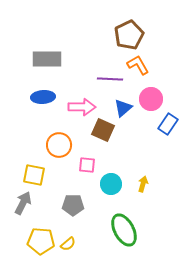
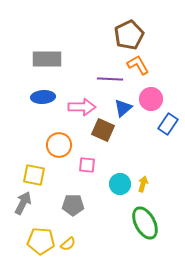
cyan circle: moved 9 px right
green ellipse: moved 21 px right, 7 px up
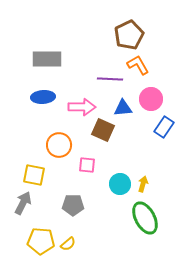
blue triangle: rotated 36 degrees clockwise
blue rectangle: moved 4 px left, 3 px down
green ellipse: moved 5 px up
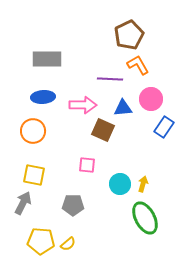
pink arrow: moved 1 px right, 2 px up
orange circle: moved 26 px left, 14 px up
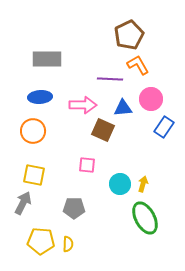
blue ellipse: moved 3 px left
gray pentagon: moved 1 px right, 3 px down
yellow semicircle: rotated 49 degrees counterclockwise
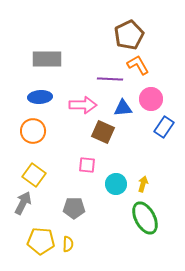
brown square: moved 2 px down
yellow square: rotated 25 degrees clockwise
cyan circle: moved 4 px left
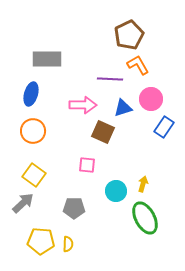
blue ellipse: moved 9 px left, 3 px up; rotated 70 degrees counterclockwise
blue triangle: rotated 12 degrees counterclockwise
cyan circle: moved 7 px down
gray arrow: rotated 20 degrees clockwise
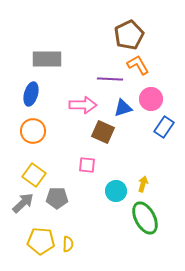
gray pentagon: moved 17 px left, 10 px up
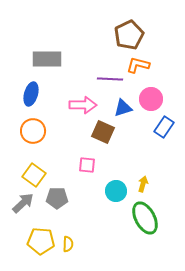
orange L-shape: rotated 45 degrees counterclockwise
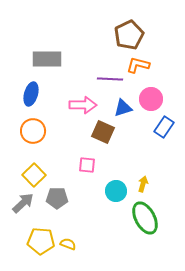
yellow square: rotated 10 degrees clockwise
yellow semicircle: rotated 70 degrees counterclockwise
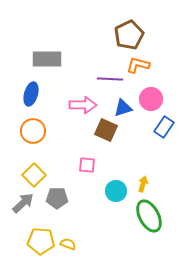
brown square: moved 3 px right, 2 px up
green ellipse: moved 4 px right, 2 px up
